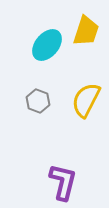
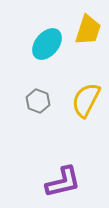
yellow trapezoid: moved 2 px right, 1 px up
cyan ellipse: moved 1 px up
purple L-shape: rotated 63 degrees clockwise
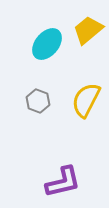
yellow trapezoid: rotated 148 degrees counterclockwise
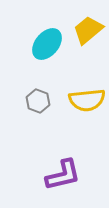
yellow semicircle: moved 1 px right; rotated 123 degrees counterclockwise
purple L-shape: moved 7 px up
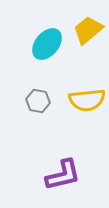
gray hexagon: rotated 10 degrees counterclockwise
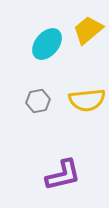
gray hexagon: rotated 20 degrees counterclockwise
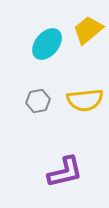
yellow semicircle: moved 2 px left
purple L-shape: moved 2 px right, 3 px up
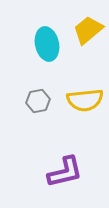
cyan ellipse: rotated 52 degrees counterclockwise
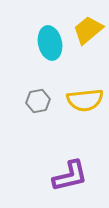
cyan ellipse: moved 3 px right, 1 px up
purple L-shape: moved 5 px right, 4 px down
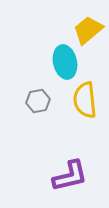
cyan ellipse: moved 15 px right, 19 px down
yellow semicircle: rotated 90 degrees clockwise
